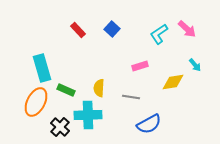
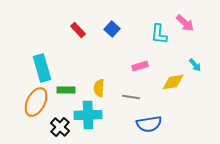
pink arrow: moved 2 px left, 6 px up
cyan L-shape: rotated 50 degrees counterclockwise
green rectangle: rotated 24 degrees counterclockwise
blue semicircle: rotated 20 degrees clockwise
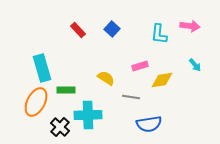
pink arrow: moved 5 px right, 3 px down; rotated 36 degrees counterclockwise
yellow diamond: moved 11 px left, 2 px up
yellow semicircle: moved 7 px right, 10 px up; rotated 120 degrees clockwise
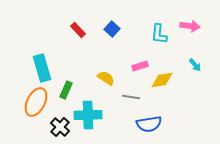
green rectangle: rotated 66 degrees counterclockwise
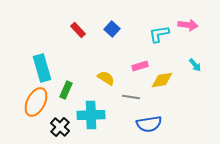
pink arrow: moved 2 px left, 1 px up
cyan L-shape: rotated 75 degrees clockwise
cyan cross: moved 3 px right
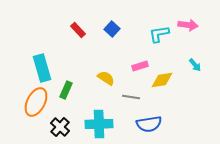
cyan cross: moved 8 px right, 9 px down
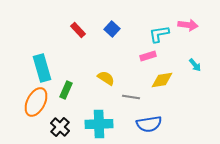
pink rectangle: moved 8 px right, 10 px up
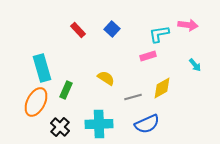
yellow diamond: moved 8 px down; rotated 20 degrees counterclockwise
gray line: moved 2 px right; rotated 24 degrees counterclockwise
blue semicircle: moved 2 px left; rotated 15 degrees counterclockwise
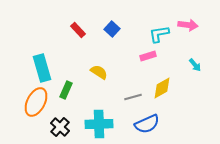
yellow semicircle: moved 7 px left, 6 px up
